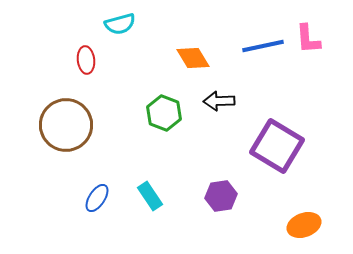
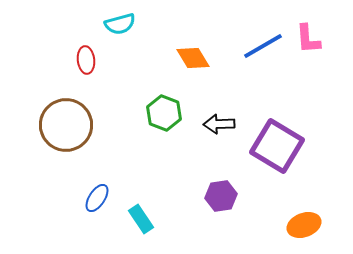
blue line: rotated 18 degrees counterclockwise
black arrow: moved 23 px down
cyan rectangle: moved 9 px left, 23 px down
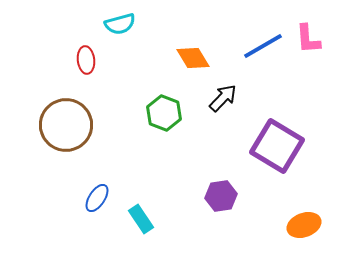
black arrow: moved 4 px right, 26 px up; rotated 136 degrees clockwise
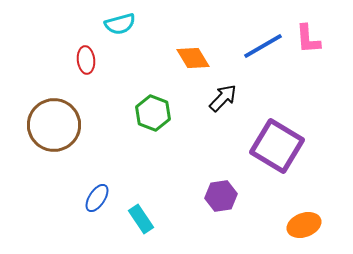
green hexagon: moved 11 px left
brown circle: moved 12 px left
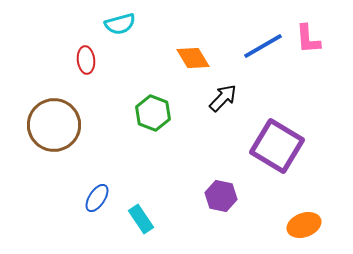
purple hexagon: rotated 20 degrees clockwise
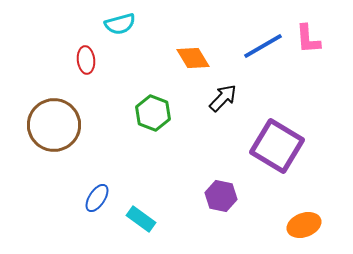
cyan rectangle: rotated 20 degrees counterclockwise
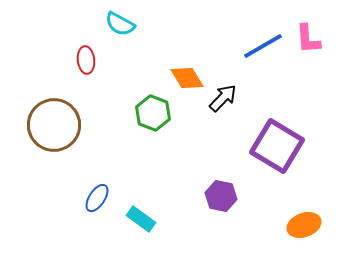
cyan semicircle: rotated 44 degrees clockwise
orange diamond: moved 6 px left, 20 px down
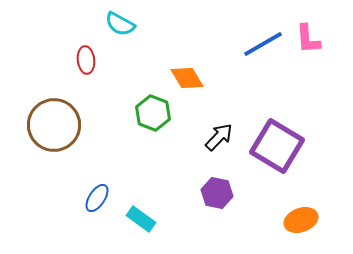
blue line: moved 2 px up
black arrow: moved 4 px left, 39 px down
purple hexagon: moved 4 px left, 3 px up
orange ellipse: moved 3 px left, 5 px up
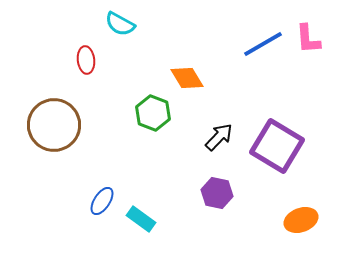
blue ellipse: moved 5 px right, 3 px down
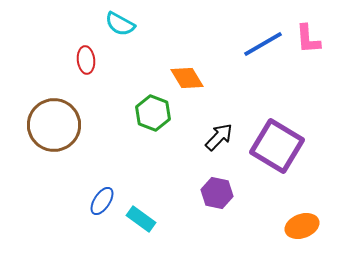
orange ellipse: moved 1 px right, 6 px down
